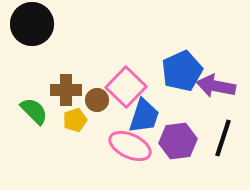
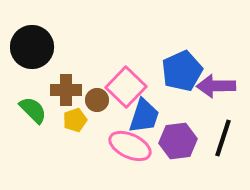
black circle: moved 23 px down
purple arrow: rotated 12 degrees counterclockwise
green semicircle: moved 1 px left, 1 px up
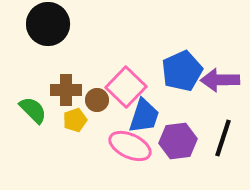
black circle: moved 16 px right, 23 px up
purple arrow: moved 4 px right, 6 px up
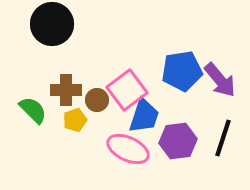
black circle: moved 4 px right
blue pentagon: rotated 15 degrees clockwise
purple arrow: rotated 129 degrees counterclockwise
pink square: moved 1 px right, 3 px down; rotated 9 degrees clockwise
pink ellipse: moved 2 px left, 3 px down
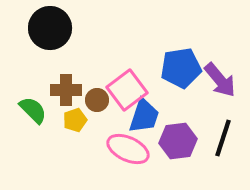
black circle: moved 2 px left, 4 px down
blue pentagon: moved 1 px left, 3 px up
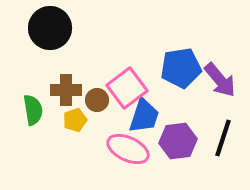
pink square: moved 2 px up
green semicircle: rotated 36 degrees clockwise
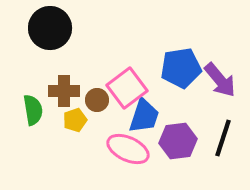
brown cross: moved 2 px left, 1 px down
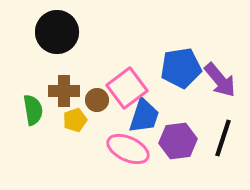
black circle: moved 7 px right, 4 px down
